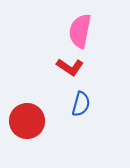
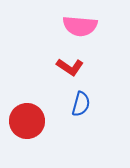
pink semicircle: moved 5 px up; rotated 96 degrees counterclockwise
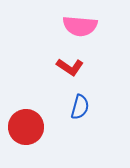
blue semicircle: moved 1 px left, 3 px down
red circle: moved 1 px left, 6 px down
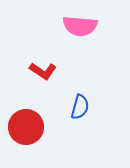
red L-shape: moved 27 px left, 4 px down
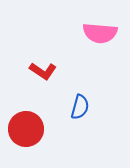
pink semicircle: moved 20 px right, 7 px down
red circle: moved 2 px down
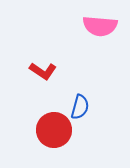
pink semicircle: moved 7 px up
red circle: moved 28 px right, 1 px down
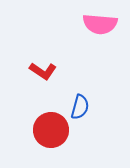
pink semicircle: moved 2 px up
red circle: moved 3 px left
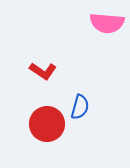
pink semicircle: moved 7 px right, 1 px up
red circle: moved 4 px left, 6 px up
